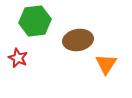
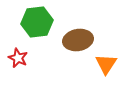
green hexagon: moved 2 px right, 1 px down
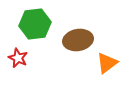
green hexagon: moved 2 px left, 2 px down
orange triangle: moved 1 px right, 1 px up; rotated 20 degrees clockwise
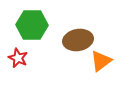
green hexagon: moved 3 px left, 1 px down; rotated 8 degrees clockwise
orange triangle: moved 6 px left, 2 px up
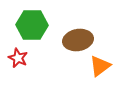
orange triangle: moved 1 px left, 5 px down
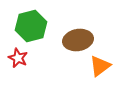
green hexagon: moved 1 px left, 1 px down; rotated 16 degrees counterclockwise
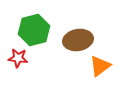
green hexagon: moved 3 px right, 4 px down
red star: rotated 18 degrees counterclockwise
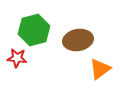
red star: moved 1 px left
orange triangle: moved 3 px down
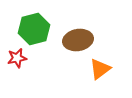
green hexagon: moved 1 px up
red star: rotated 18 degrees counterclockwise
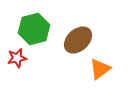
brown ellipse: rotated 32 degrees counterclockwise
